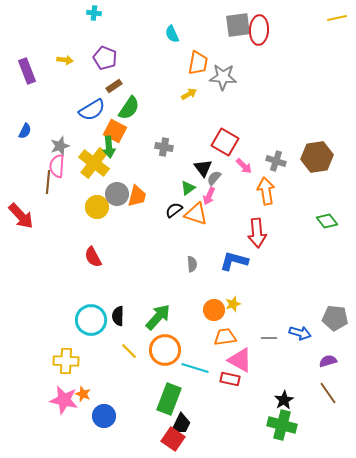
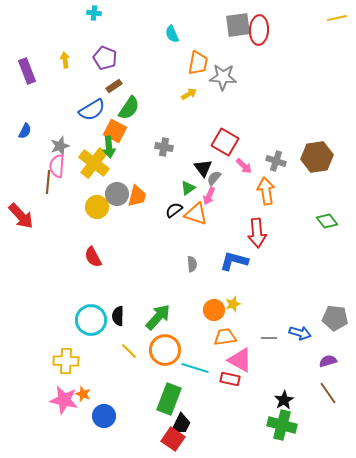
yellow arrow at (65, 60): rotated 105 degrees counterclockwise
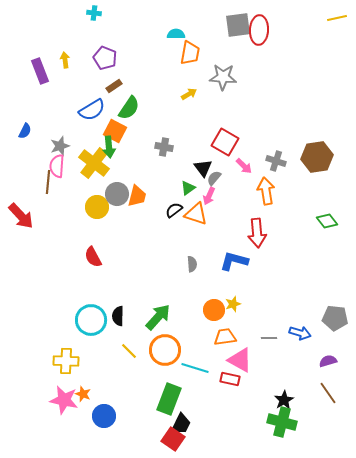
cyan semicircle at (172, 34): moved 4 px right; rotated 114 degrees clockwise
orange trapezoid at (198, 63): moved 8 px left, 10 px up
purple rectangle at (27, 71): moved 13 px right
green cross at (282, 425): moved 3 px up
